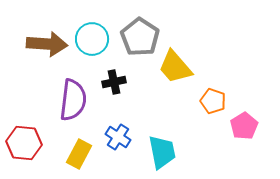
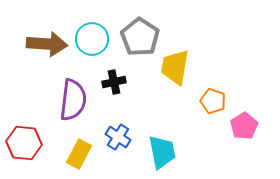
yellow trapezoid: rotated 51 degrees clockwise
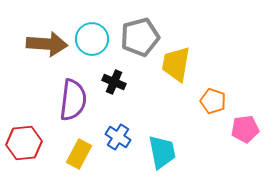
gray pentagon: rotated 24 degrees clockwise
yellow trapezoid: moved 1 px right, 3 px up
black cross: rotated 35 degrees clockwise
pink pentagon: moved 1 px right, 3 px down; rotated 24 degrees clockwise
red hexagon: rotated 12 degrees counterclockwise
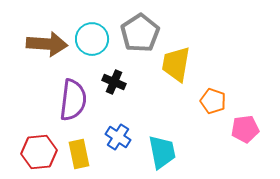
gray pentagon: moved 4 px up; rotated 18 degrees counterclockwise
red hexagon: moved 15 px right, 9 px down
yellow rectangle: rotated 40 degrees counterclockwise
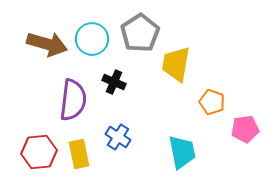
brown arrow: rotated 12 degrees clockwise
orange pentagon: moved 1 px left, 1 px down
cyan trapezoid: moved 20 px right
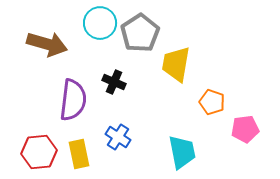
cyan circle: moved 8 px right, 16 px up
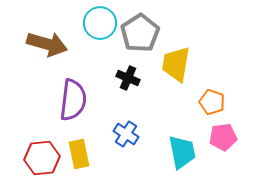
black cross: moved 14 px right, 4 px up
pink pentagon: moved 22 px left, 8 px down
blue cross: moved 8 px right, 3 px up
red hexagon: moved 3 px right, 6 px down
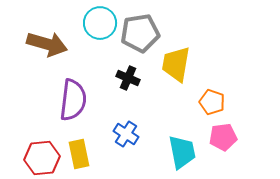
gray pentagon: rotated 24 degrees clockwise
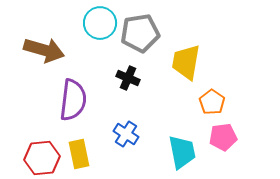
brown arrow: moved 3 px left, 6 px down
yellow trapezoid: moved 10 px right, 2 px up
orange pentagon: rotated 15 degrees clockwise
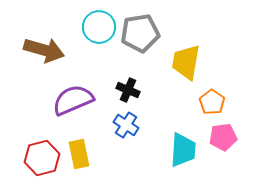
cyan circle: moved 1 px left, 4 px down
black cross: moved 12 px down
purple semicircle: rotated 120 degrees counterclockwise
blue cross: moved 9 px up
cyan trapezoid: moved 1 px right, 2 px up; rotated 15 degrees clockwise
red hexagon: rotated 8 degrees counterclockwise
